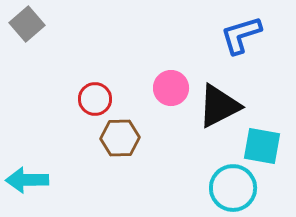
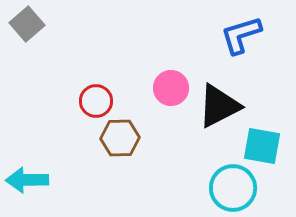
red circle: moved 1 px right, 2 px down
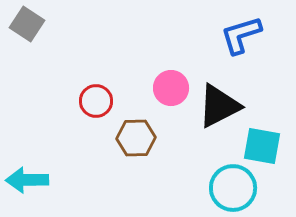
gray square: rotated 16 degrees counterclockwise
brown hexagon: moved 16 px right
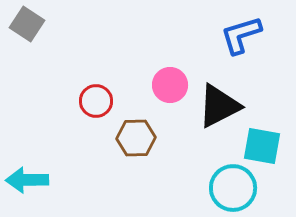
pink circle: moved 1 px left, 3 px up
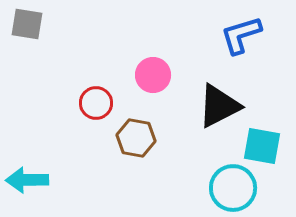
gray square: rotated 24 degrees counterclockwise
pink circle: moved 17 px left, 10 px up
red circle: moved 2 px down
brown hexagon: rotated 12 degrees clockwise
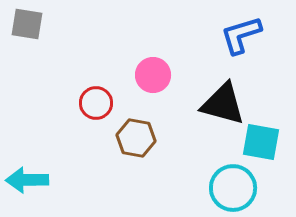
black triangle: moved 4 px right, 2 px up; rotated 42 degrees clockwise
cyan square: moved 1 px left, 4 px up
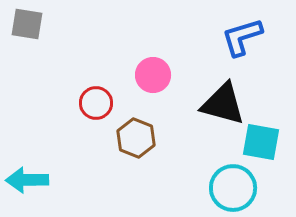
blue L-shape: moved 1 px right, 2 px down
brown hexagon: rotated 12 degrees clockwise
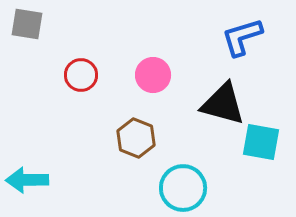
red circle: moved 15 px left, 28 px up
cyan circle: moved 50 px left
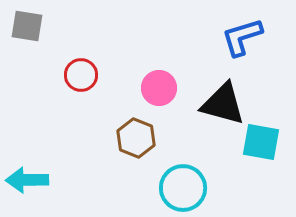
gray square: moved 2 px down
pink circle: moved 6 px right, 13 px down
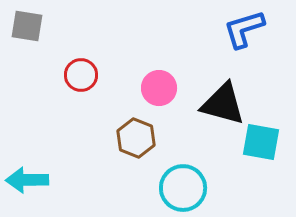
blue L-shape: moved 2 px right, 8 px up
